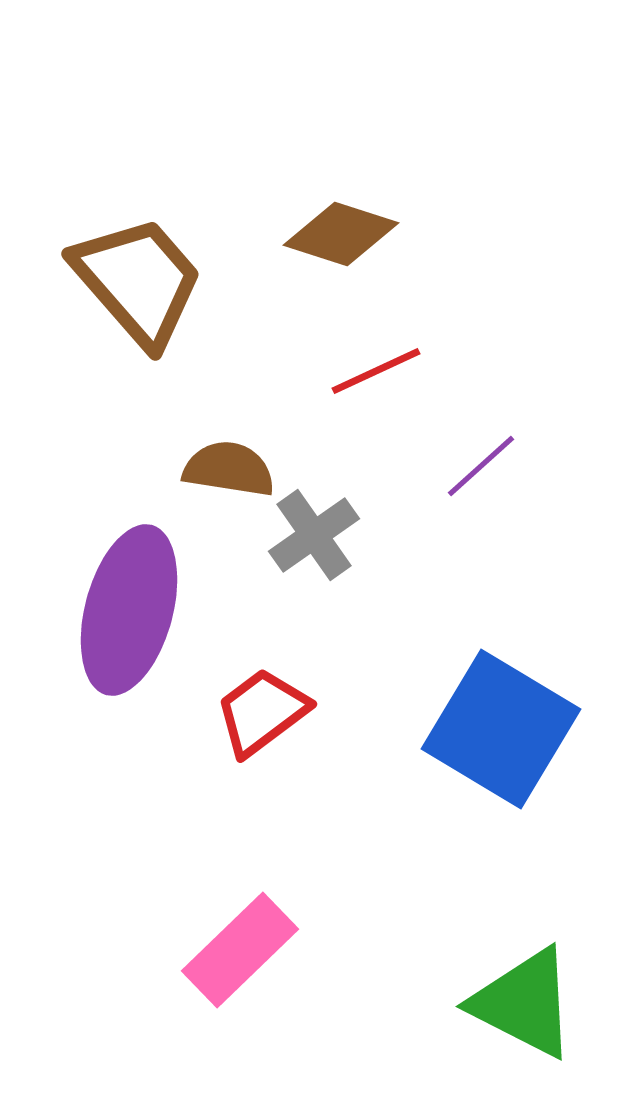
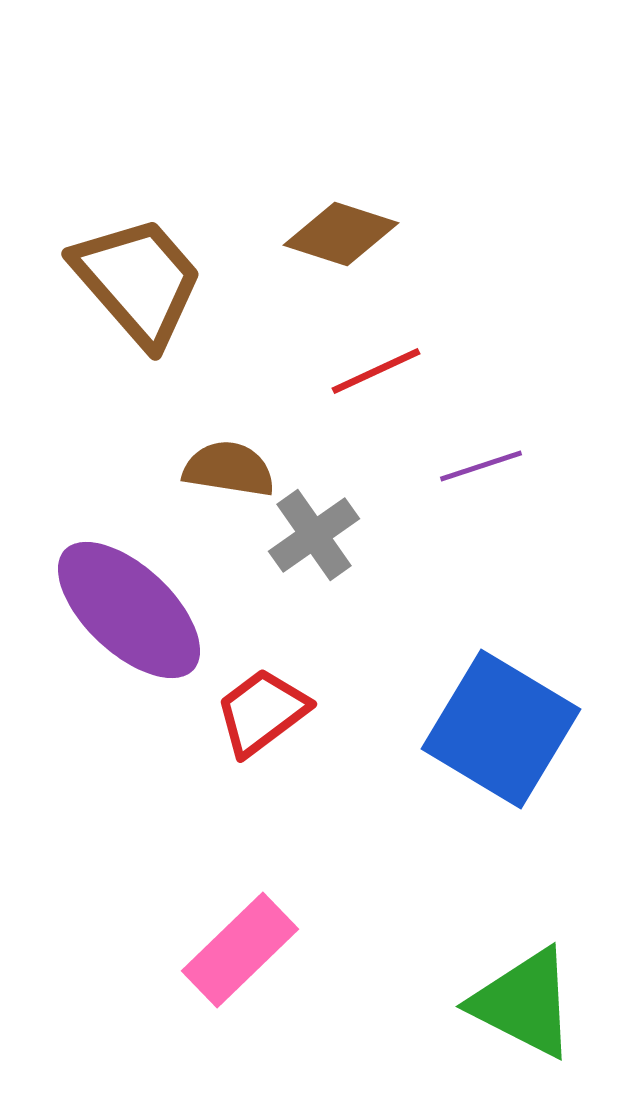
purple line: rotated 24 degrees clockwise
purple ellipse: rotated 62 degrees counterclockwise
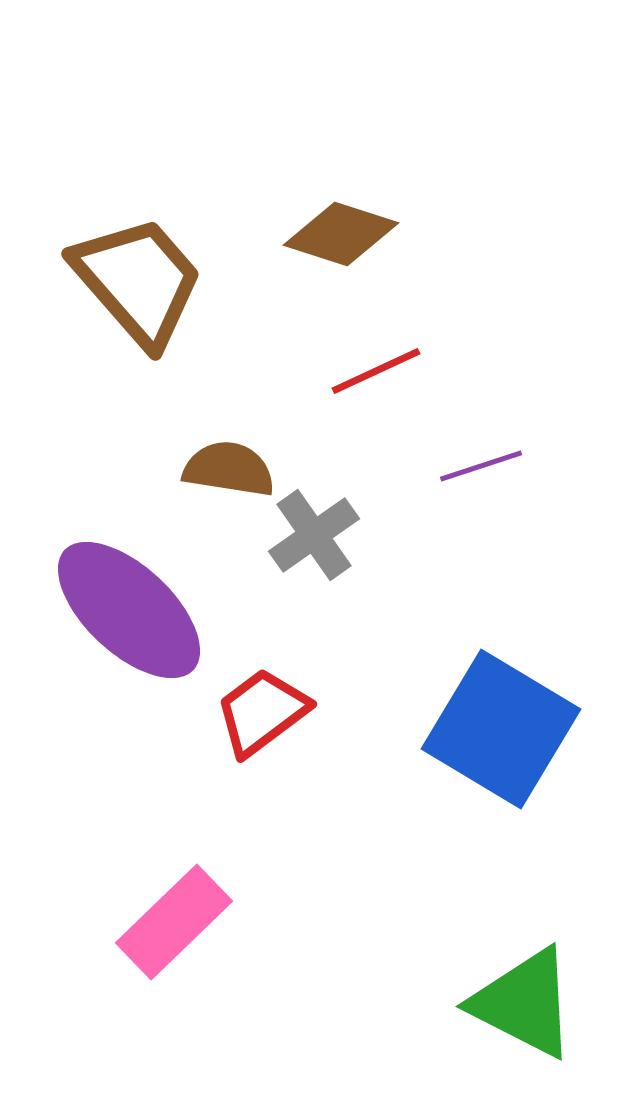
pink rectangle: moved 66 px left, 28 px up
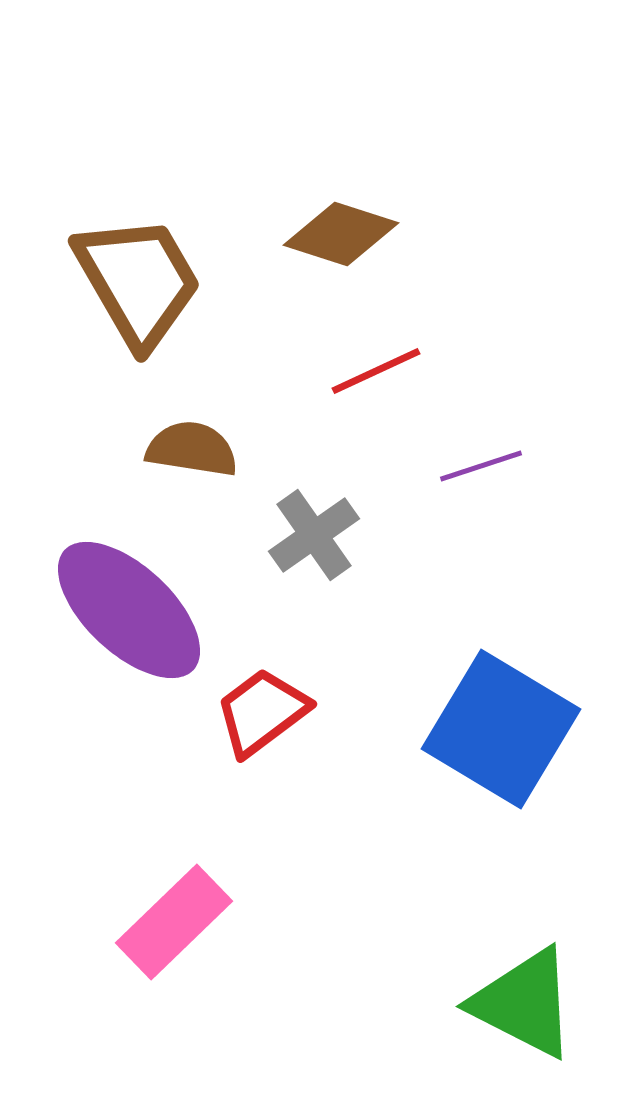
brown trapezoid: rotated 11 degrees clockwise
brown semicircle: moved 37 px left, 20 px up
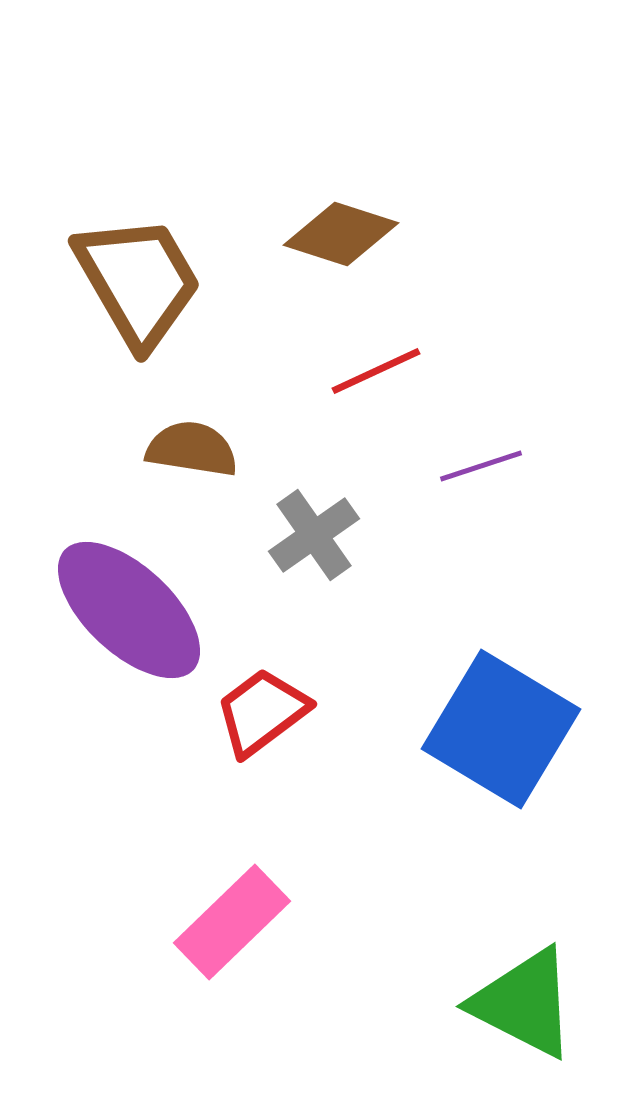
pink rectangle: moved 58 px right
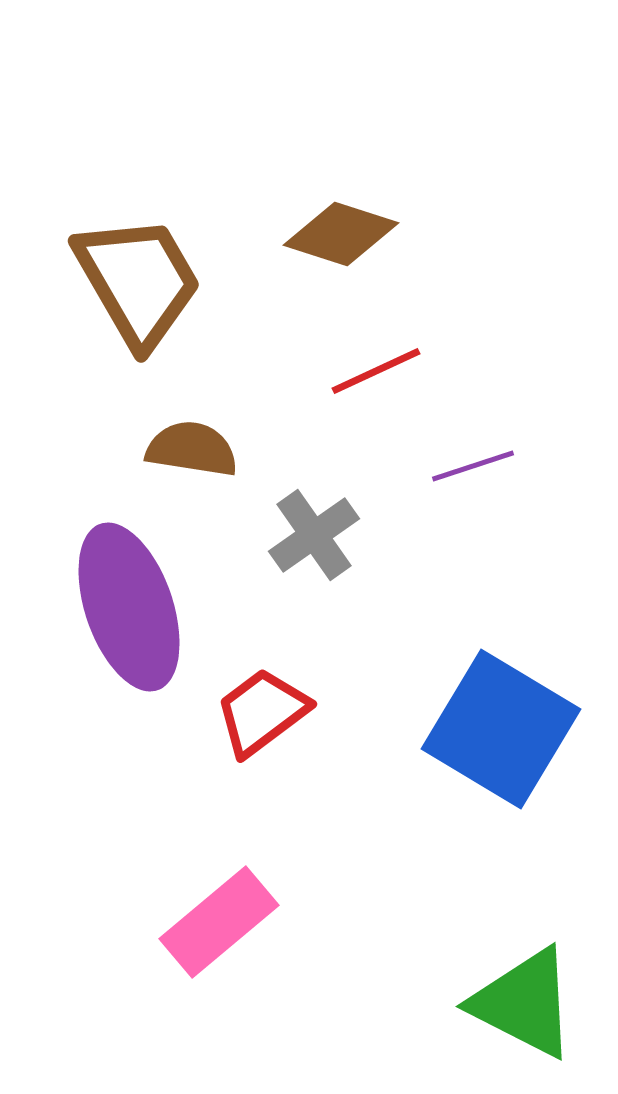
purple line: moved 8 px left
purple ellipse: moved 3 px up; rotated 28 degrees clockwise
pink rectangle: moved 13 px left; rotated 4 degrees clockwise
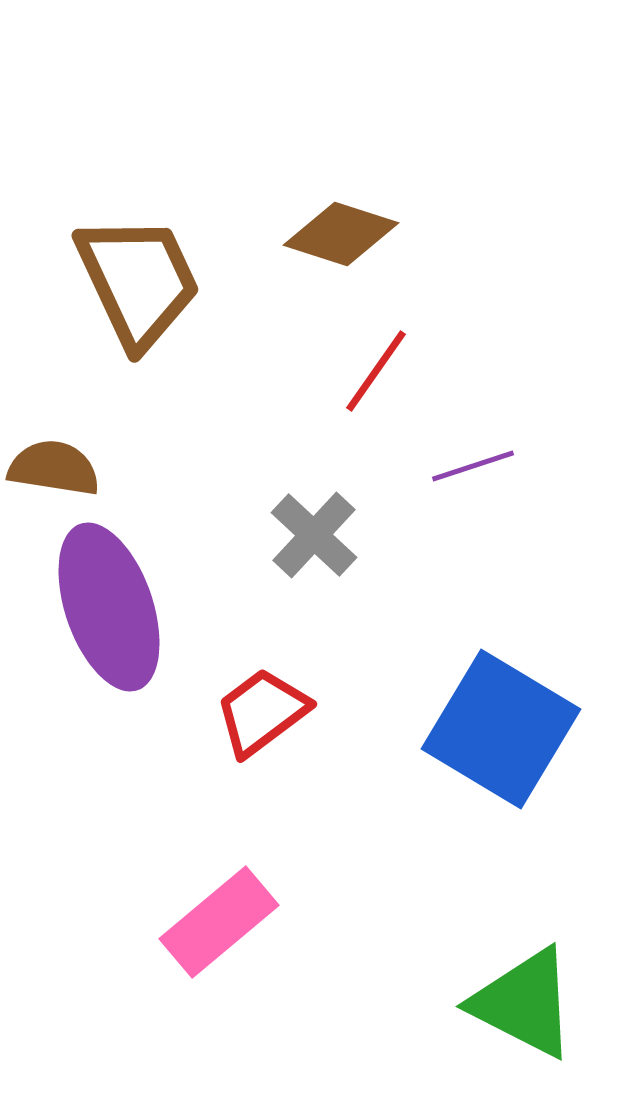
brown trapezoid: rotated 5 degrees clockwise
red line: rotated 30 degrees counterclockwise
brown semicircle: moved 138 px left, 19 px down
gray cross: rotated 12 degrees counterclockwise
purple ellipse: moved 20 px left
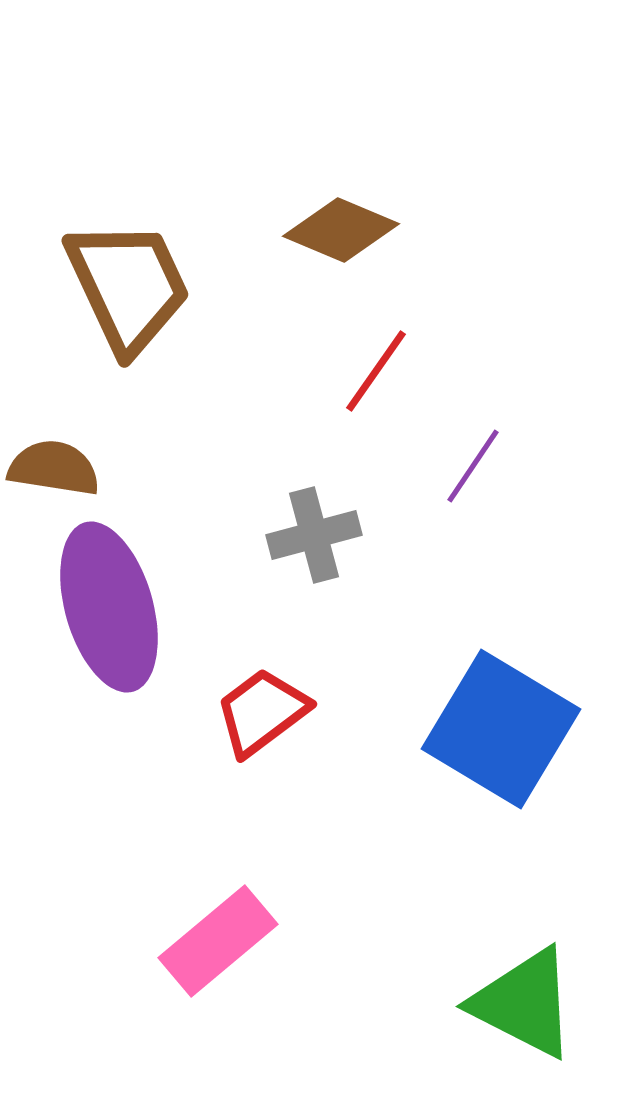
brown diamond: moved 4 px up; rotated 5 degrees clockwise
brown trapezoid: moved 10 px left, 5 px down
purple line: rotated 38 degrees counterclockwise
gray cross: rotated 32 degrees clockwise
purple ellipse: rotated 3 degrees clockwise
pink rectangle: moved 1 px left, 19 px down
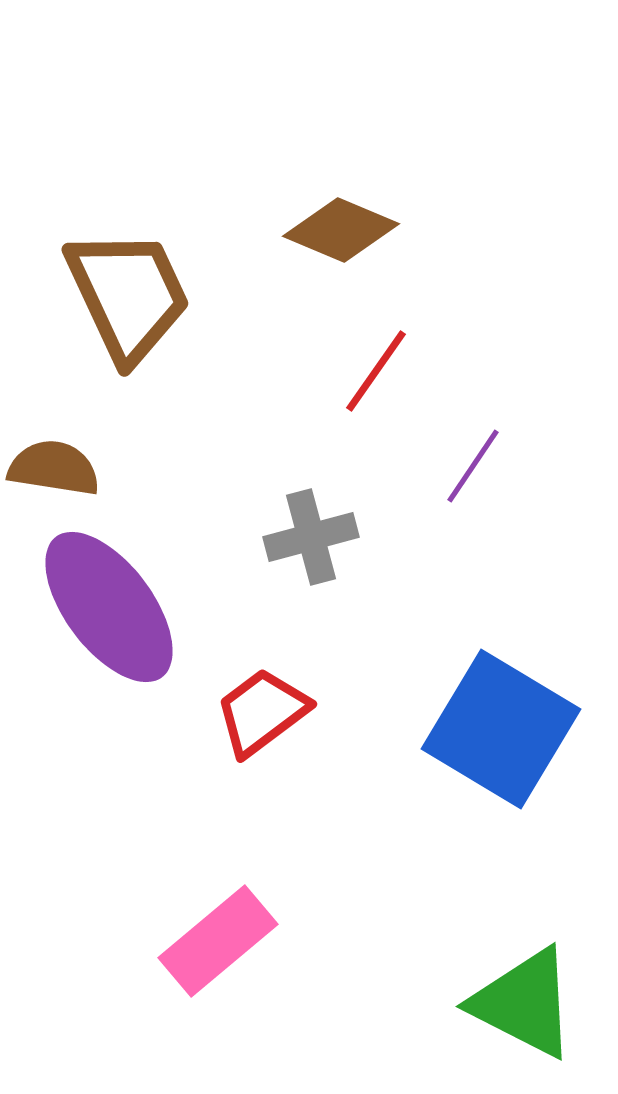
brown trapezoid: moved 9 px down
gray cross: moved 3 px left, 2 px down
purple ellipse: rotated 21 degrees counterclockwise
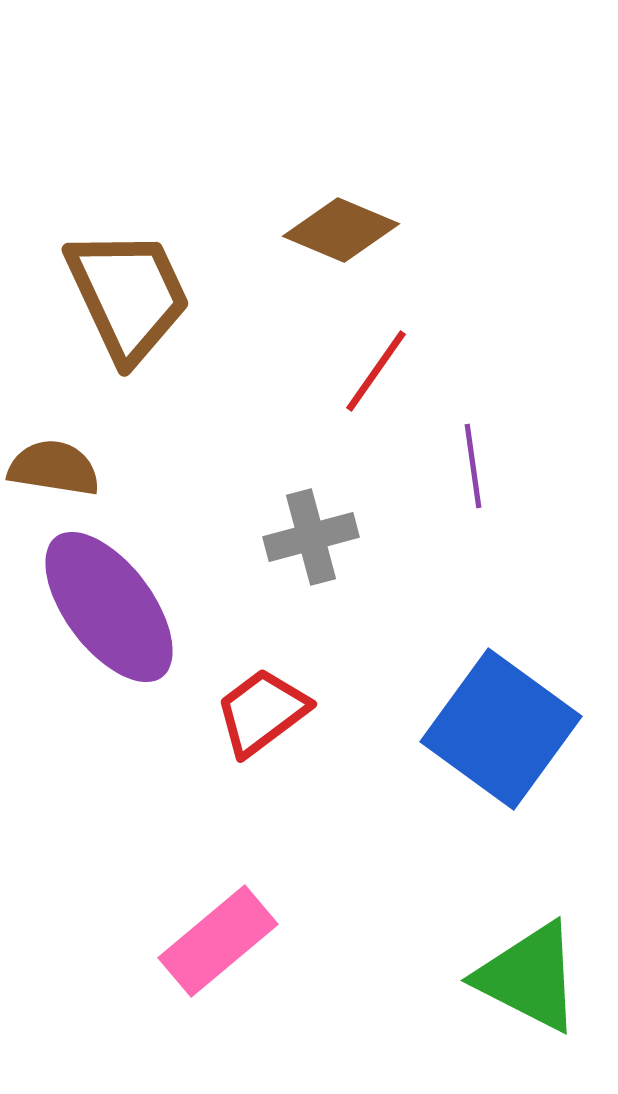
purple line: rotated 42 degrees counterclockwise
blue square: rotated 5 degrees clockwise
green triangle: moved 5 px right, 26 px up
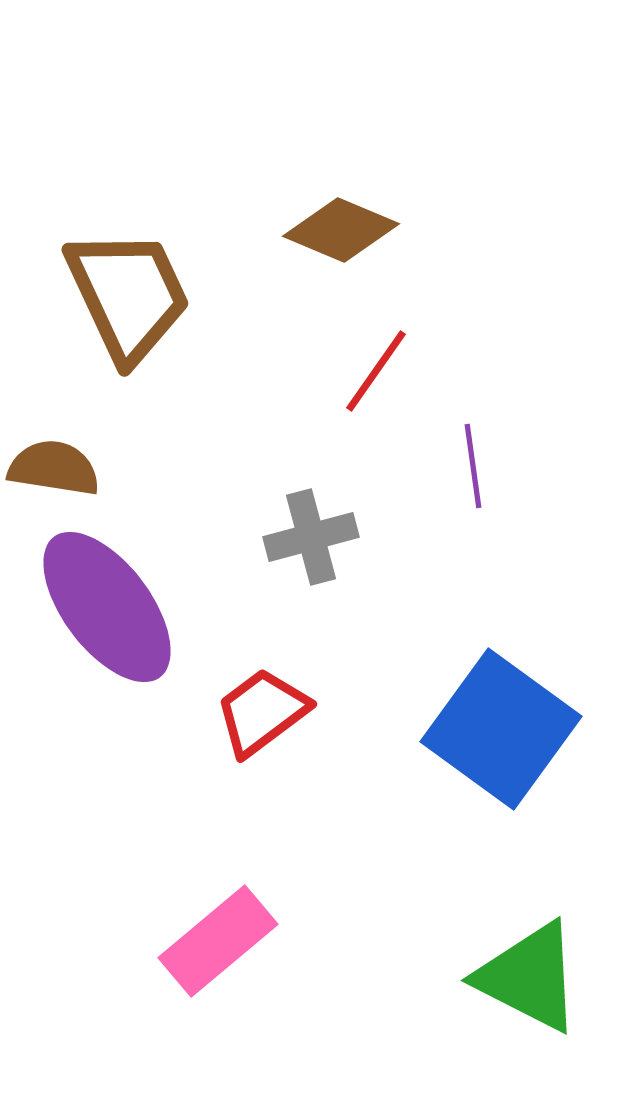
purple ellipse: moved 2 px left
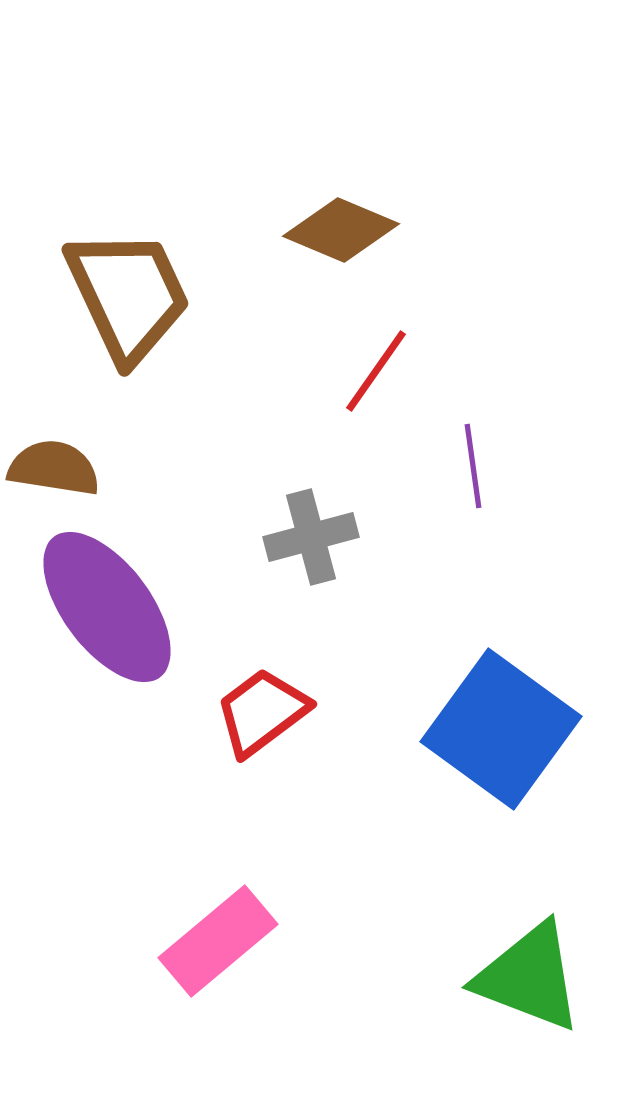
green triangle: rotated 6 degrees counterclockwise
